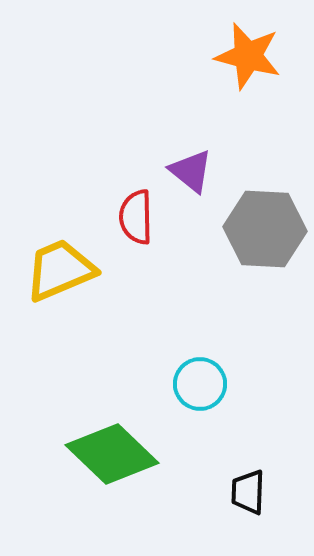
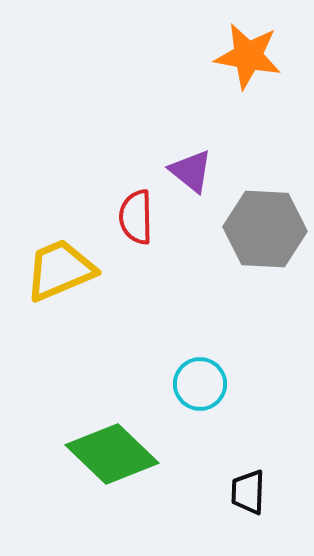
orange star: rotated 4 degrees counterclockwise
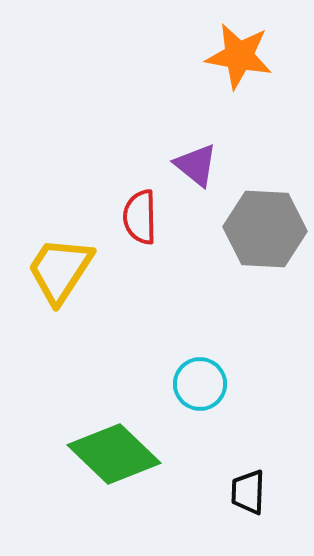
orange star: moved 9 px left
purple triangle: moved 5 px right, 6 px up
red semicircle: moved 4 px right
yellow trapezoid: rotated 34 degrees counterclockwise
green diamond: moved 2 px right
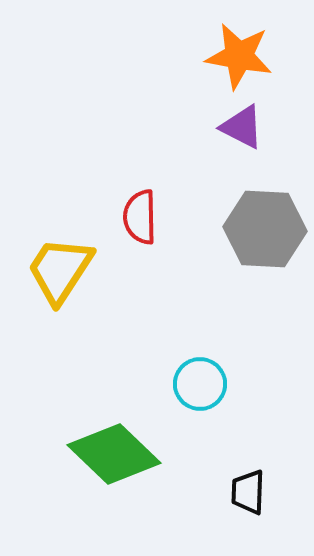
purple triangle: moved 46 px right, 38 px up; rotated 12 degrees counterclockwise
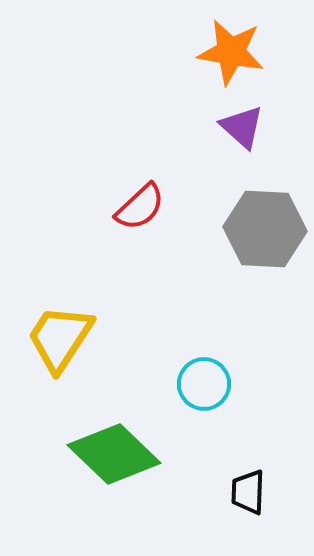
orange star: moved 8 px left, 4 px up
purple triangle: rotated 15 degrees clockwise
red semicircle: moved 10 px up; rotated 132 degrees counterclockwise
yellow trapezoid: moved 68 px down
cyan circle: moved 4 px right
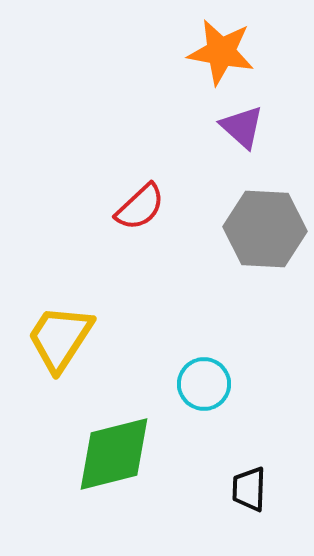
orange star: moved 10 px left
green diamond: rotated 58 degrees counterclockwise
black trapezoid: moved 1 px right, 3 px up
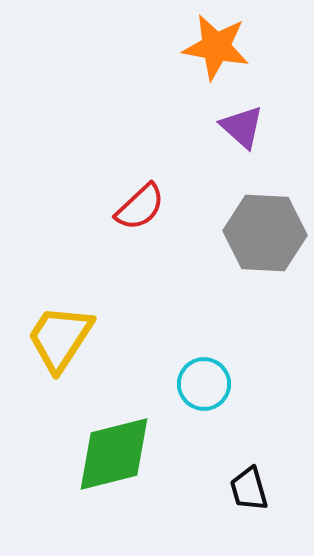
orange star: moved 5 px left, 5 px up
gray hexagon: moved 4 px down
black trapezoid: rotated 18 degrees counterclockwise
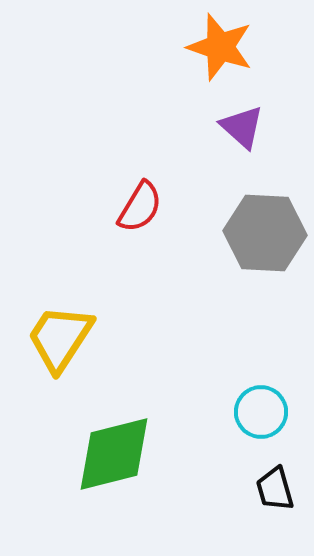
orange star: moved 4 px right; rotated 8 degrees clockwise
red semicircle: rotated 16 degrees counterclockwise
cyan circle: moved 57 px right, 28 px down
black trapezoid: moved 26 px right
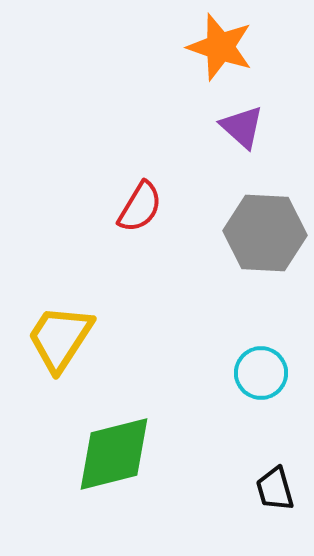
cyan circle: moved 39 px up
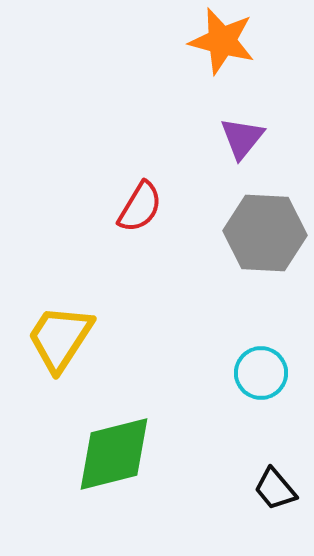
orange star: moved 2 px right, 6 px up; rotated 4 degrees counterclockwise
purple triangle: moved 11 px down; rotated 27 degrees clockwise
black trapezoid: rotated 24 degrees counterclockwise
